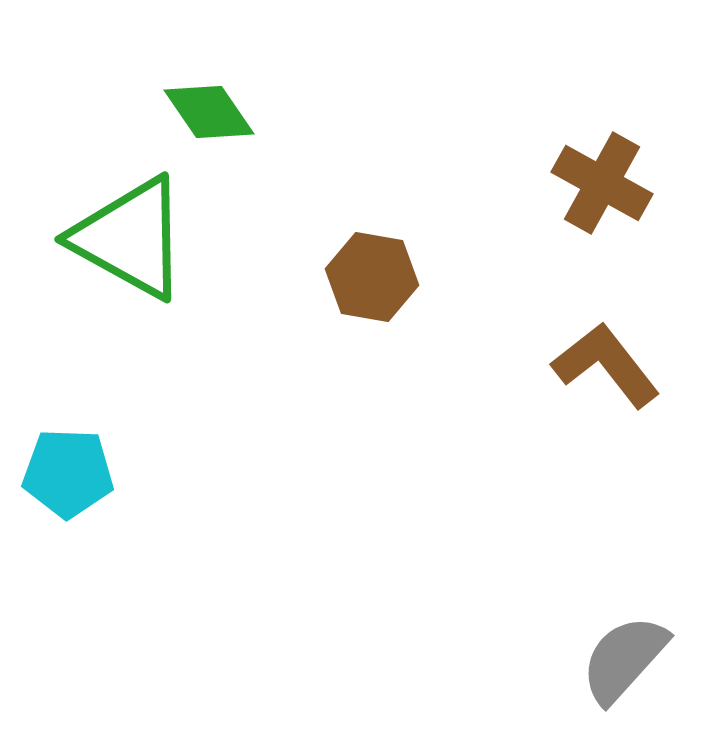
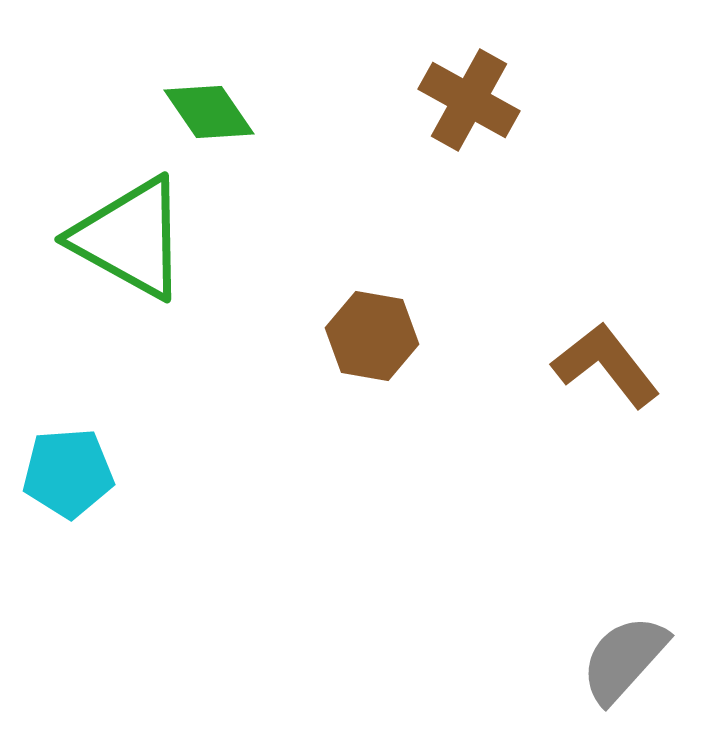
brown cross: moved 133 px left, 83 px up
brown hexagon: moved 59 px down
cyan pentagon: rotated 6 degrees counterclockwise
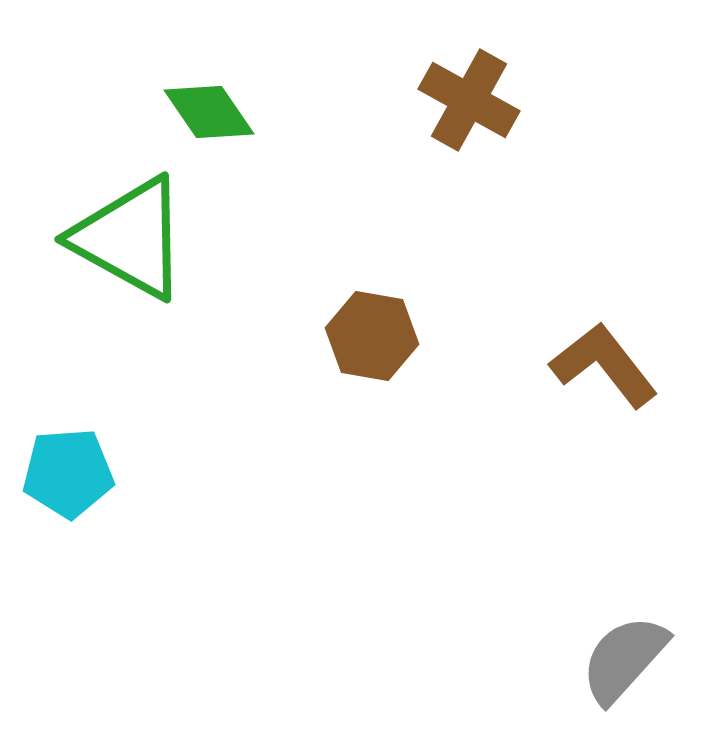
brown L-shape: moved 2 px left
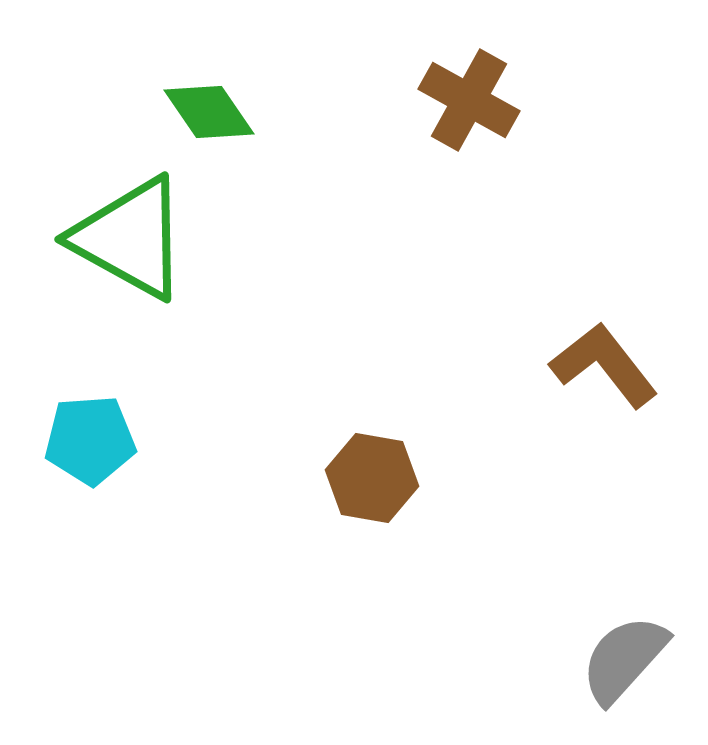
brown hexagon: moved 142 px down
cyan pentagon: moved 22 px right, 33 px up
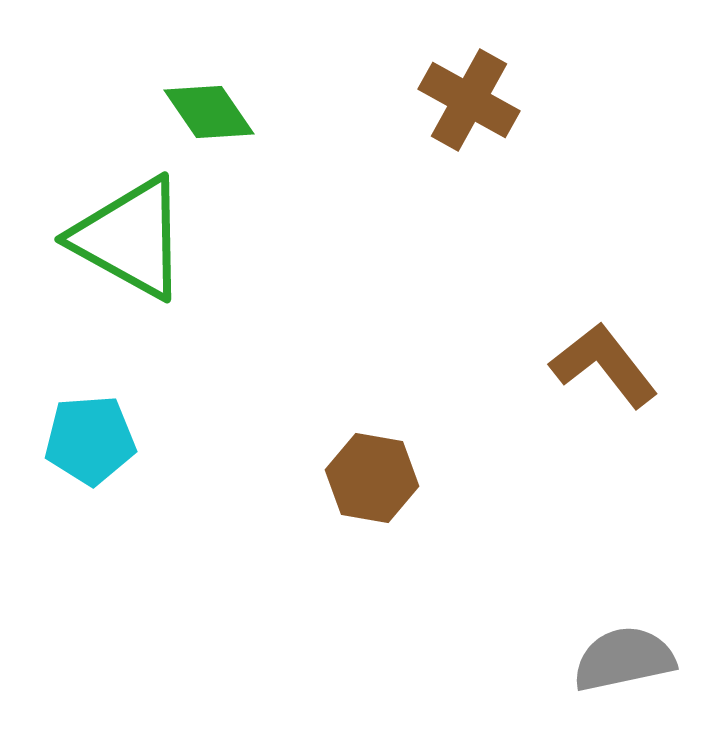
gray semicircle: rotated 36 degrees clockwise
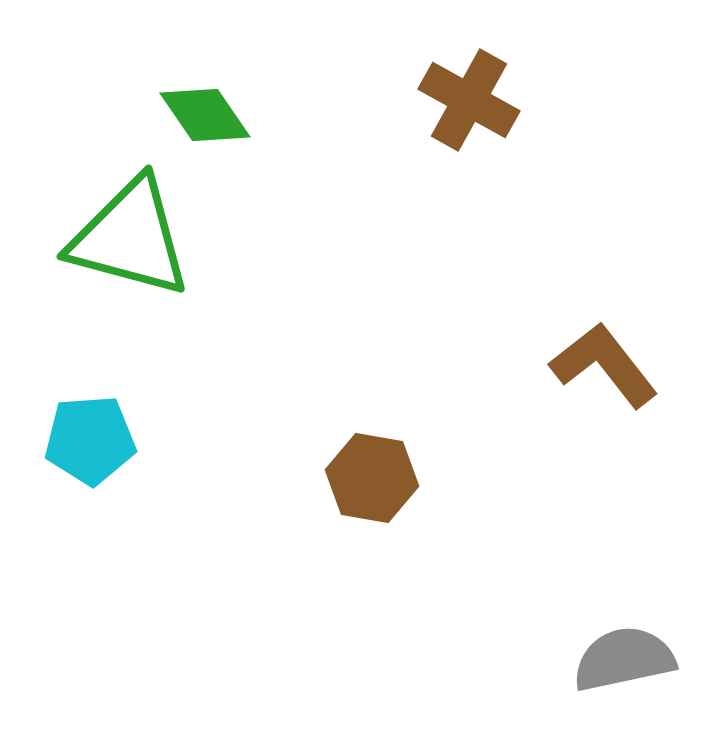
green diamond: moved 4 px left, 3 px down
green triangle: rotated 14 degrees counterclockwise
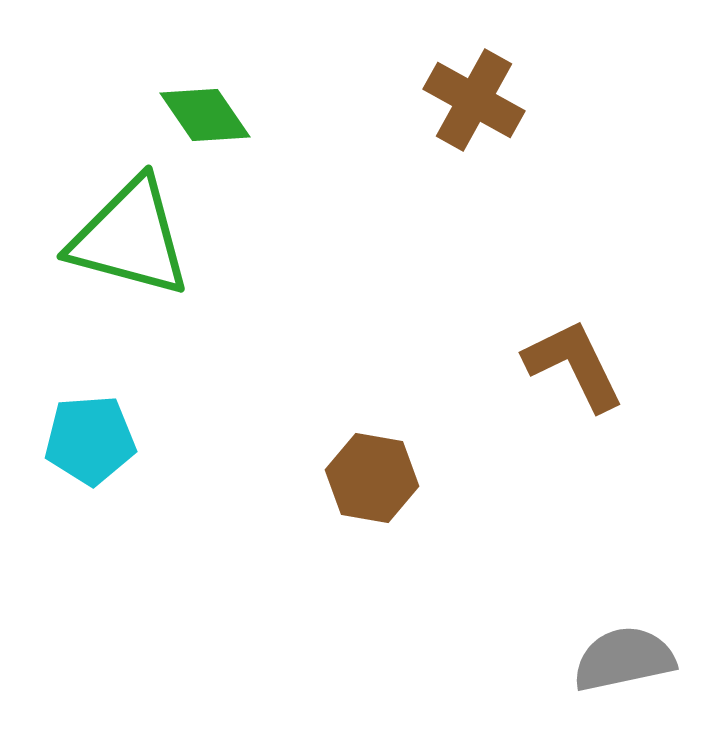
brown cross: moved 5 px right
brown L-shape: moved 30 px left; rotated 12 degrees clockwise
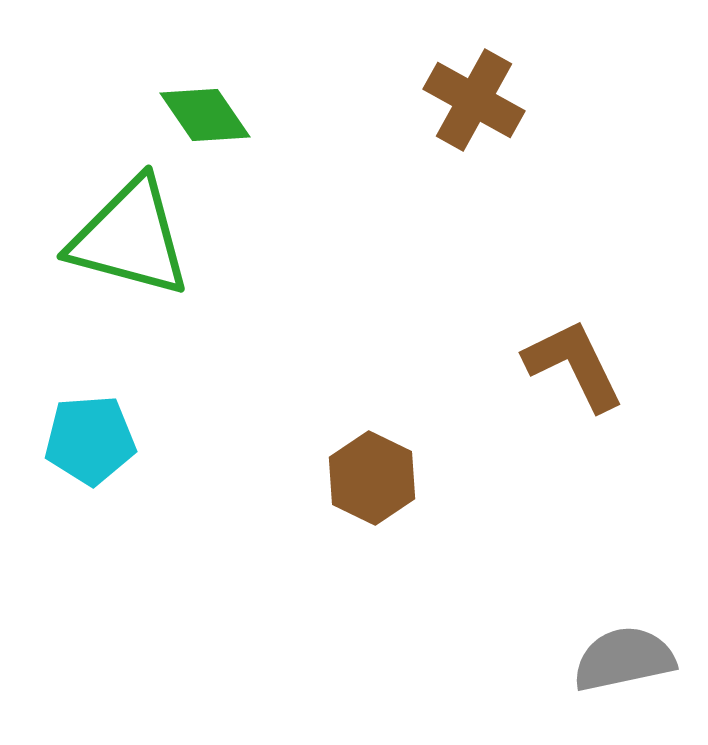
brown hexagon: rotated 16 degrees clockwise
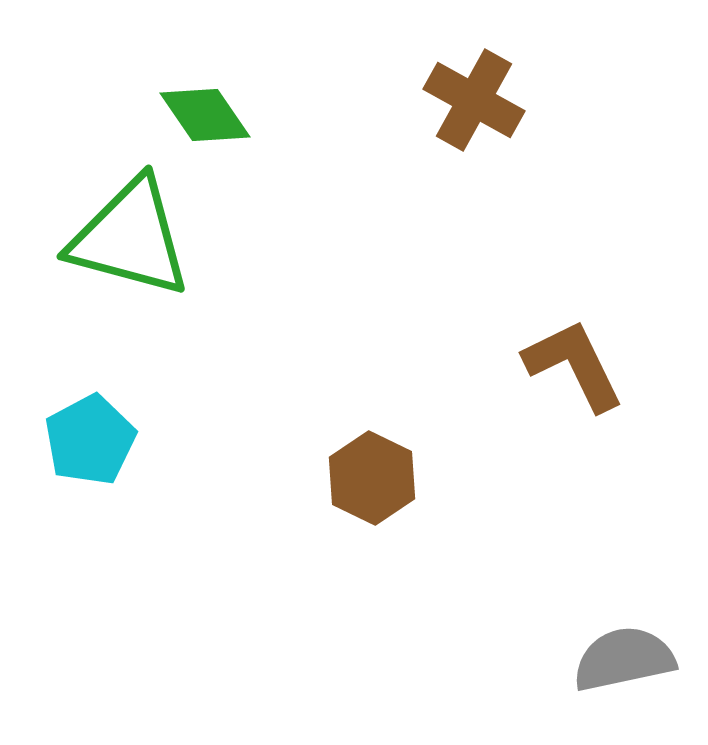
cyan pentagon: rotated 24 degrees counterclockwise
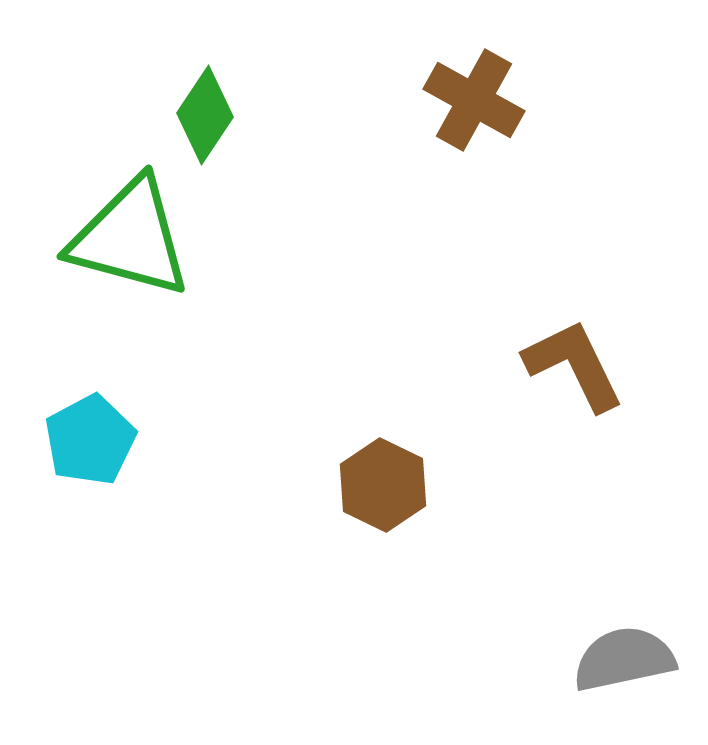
green diamond: rotated 68 degrees clockwise
brown hexagon: moved 11 px right, 7 px down
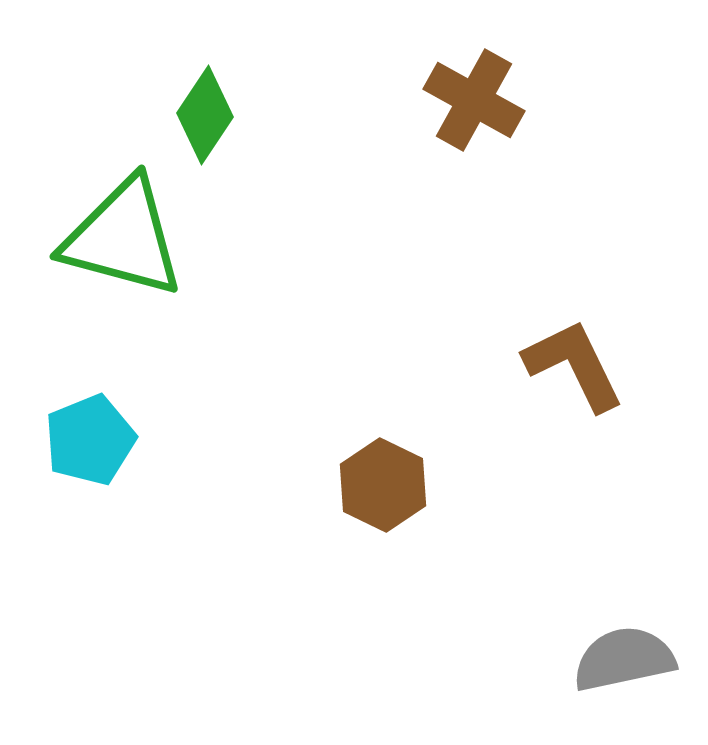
green triangle: moved 7 px left
cyan pentagon: rotated 6 degrees clockwise
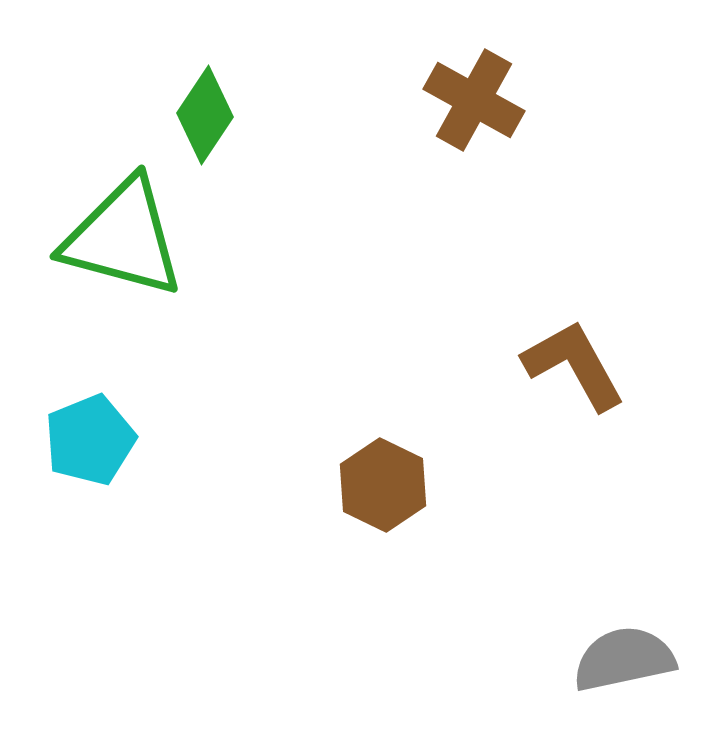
brown L-shape: rotated 3 degrees counterclockwise
